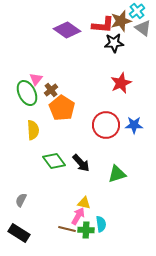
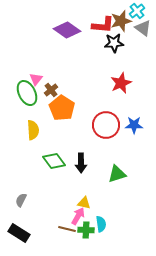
black arrow: rotated 42 degrees clockwise
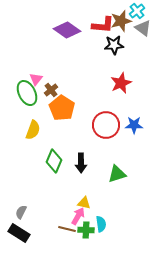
black star: moved 2 px down
yellow semicircle: rotated 24 degrees clockwise
green diamond: rotated 60 degrees clockwise
gray semicircle: moved 12 px down
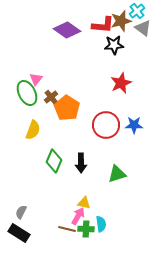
brown cross: moved 7 px down
orange pentagon: moved 5 px right
green cross: moved 1 px up
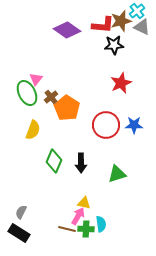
gray triangle: moved 1 px left, 1 px up; rotated 12 degrees counterclockwise
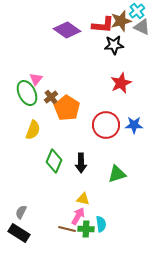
yellow triangle: moved 1 px left, 4 px up
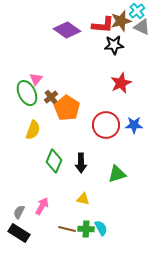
gray semicircle: moved 2 px left
pink arrow: moved 36 px left, 10 px up
cyan semicircle: moved 4 px down; rotated 21 degrees counterclockwise
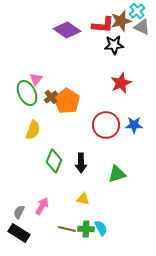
orange pentagon: moved 7 px up
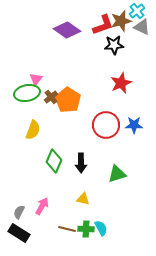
red L-shape: rotated 25 degrees counterclockwise
green ellipse: rotated 75 degrees counterclockwise
orange pentagon: moved 1 px right, 1 px up
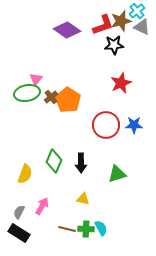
yellow semicircle: moved 8 px left, 44 px down
